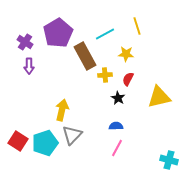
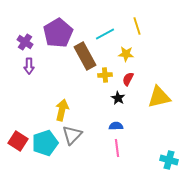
pink line: rotated 36 degrees counterclockwise
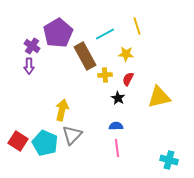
purple cross: moved 7 px right, 4 px down
cyan pentagon: rotated 30 degrees counterclockwise
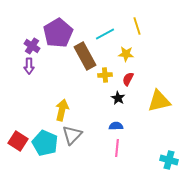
yellow triangle: moved 4 px down
pink line: rotated 12 degrees clockwise
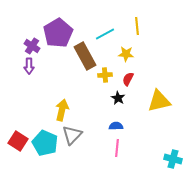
yellow line: rotated 12 degrees clockwise
cyan cross: moved 4 px right, 1 px up
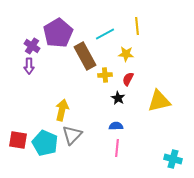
red square: moved 1 px up; rotated 24 degrees counterclockwise
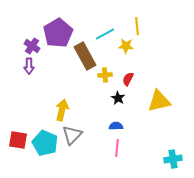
yellow star: moved 8 px up
cyan cross: rotated 24 degrees counterclockwise
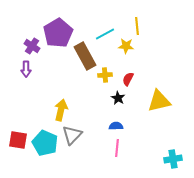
purple arrow: moved 3 px left, 3 px down
yellow arrow: moved 1 px left
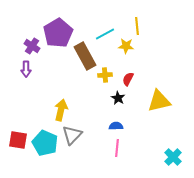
cyan cross: moved 2 px up; rotated 36 degrees counterclockwise
